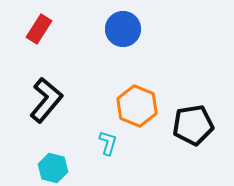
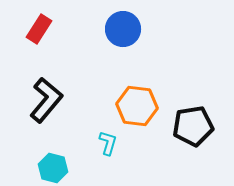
orange hexagon: rotated 15 degrees counterclockwise
black pentagon: moved 1 px down
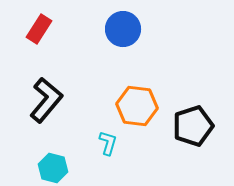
black pentagon: rotated 9 degrees counterclockwise
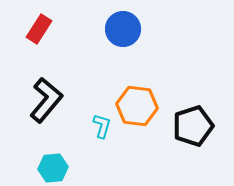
cyan L-shape: moved 6 px left, 17 px up
cyan hexagon: rotated 20 degrees counterclockwise
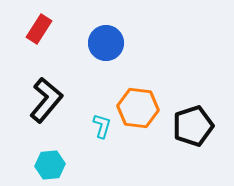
blue circle: moved 17 px left, 14 px down
orange hexagon: moved 1 px right, 2 px down
cyan hexagon: moved 3 px left, 3 px up
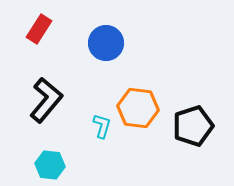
cyan hexagon: rotated 12 degrees clockwise
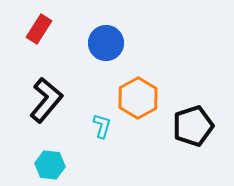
orange hexagon: moved 10 px up; rotated 24 degrees clockwise
